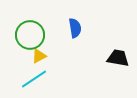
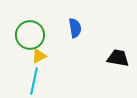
cyan line: moved 2 px down; rotated 44 degrees counterclockwise
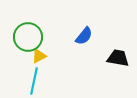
blue semicircle: moved 9 px right, 8 px down; rotated 48 degrees clockwise
green circle: moved 2 px left, 2 px down
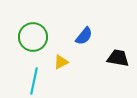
green circle: moved 5 px right
yellow triangle: moved 22 px right, 6 px down
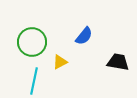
green circle: moved 1 px left, 5 px down
black trapezoid: moved 4 px down
yellow triangle: moved 1 px left
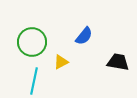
yellow triangle: moved 1 px right
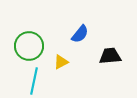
blue semicircle: moved 4 px left, 2 px up
green circle: moved 3 px left, 4 px down
black trapezoid: moved 8 px left, 6 px up; rotated 15 degrees counterclockwise
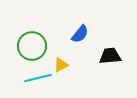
green circle: moved 3 px right
yellow triangle: moved 3 px down
cyan line: moved 4 px right, 3 px up; rotated 64 degrees clockwise
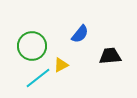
cyan line: rotated 24 degrees counterclockwise
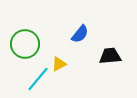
green circle: moved 7 px left, 2 px up
yellow triangle: moved 2 px left, 1 px up
cyan line: moved 1 px down; rotated 12 degrees counterclockwise
